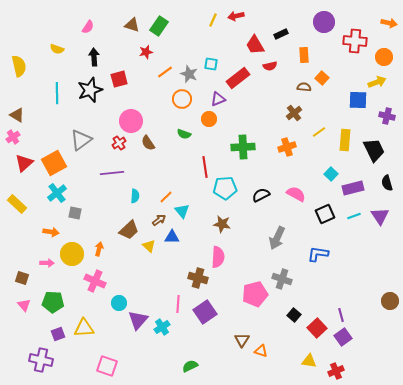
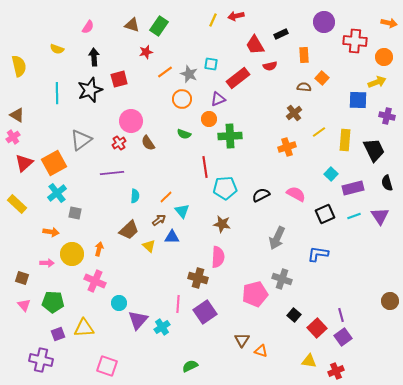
green cross at (243, 147): moved 13 px left, 11 px up
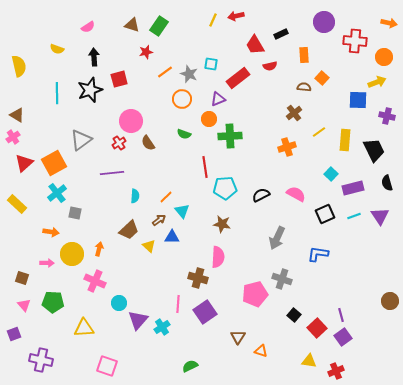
pink semicircle at (88, 27): rotated 24 degrees clockwise
purple square at (58, 334): moved 44 px left
brown triangle at (242, 340): moved 4 px left, 3 px up
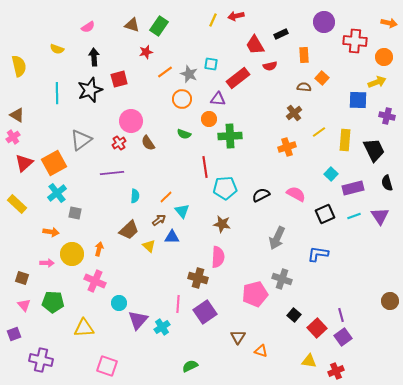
purple triangle at (218, 99): rotated 28 degrees clockwise
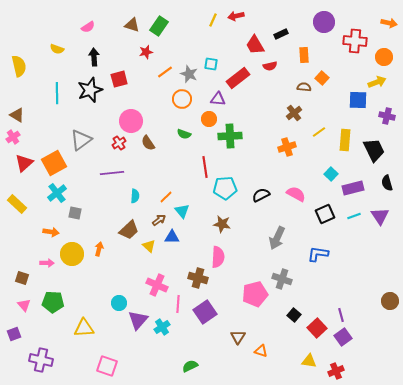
pink cross at (95, 281): moved 62 px right, 4 px down
